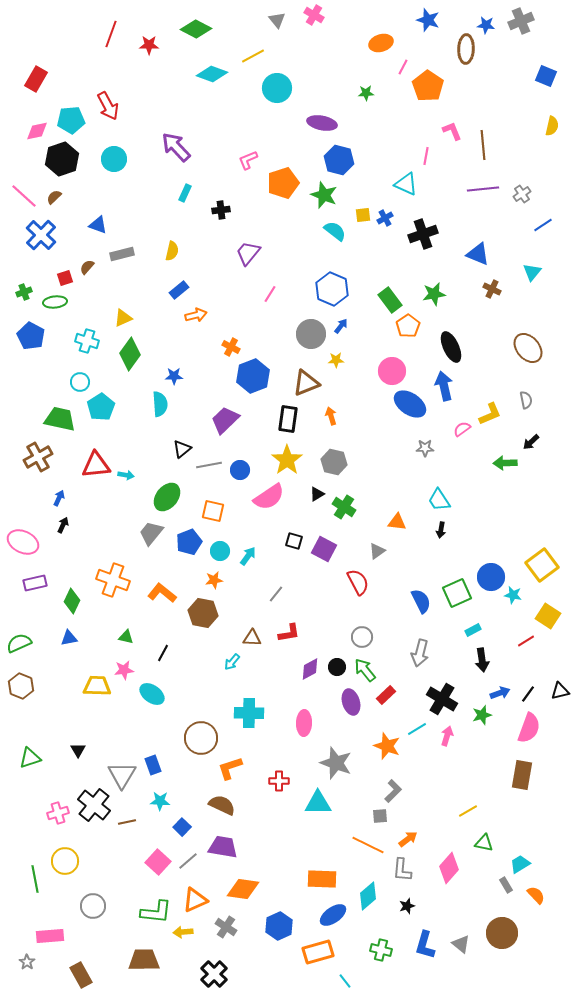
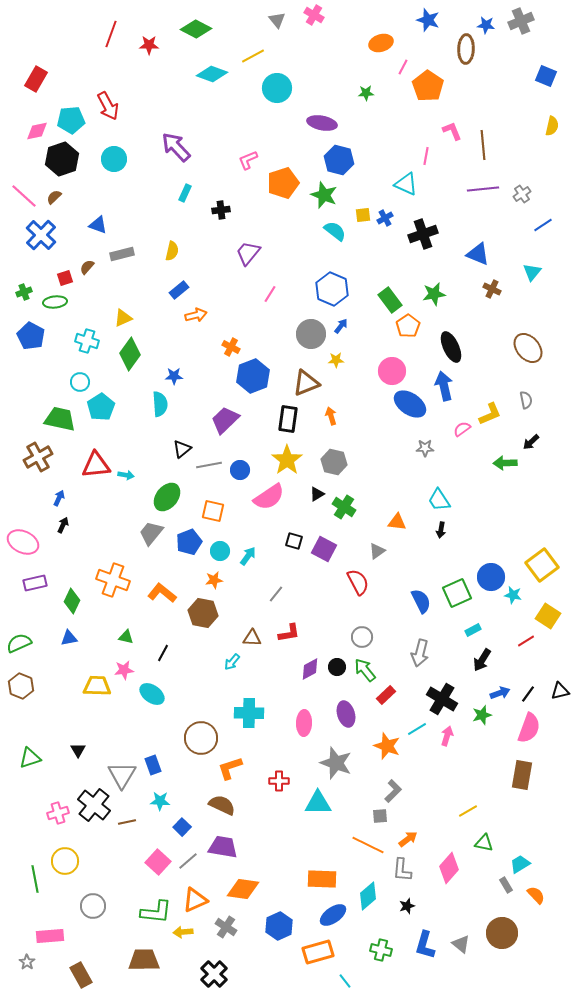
black arrow at (482, 660): rotated 40 degrees clockwise
purple ellipse at (351, 702): moved 5 px left, 12 px down
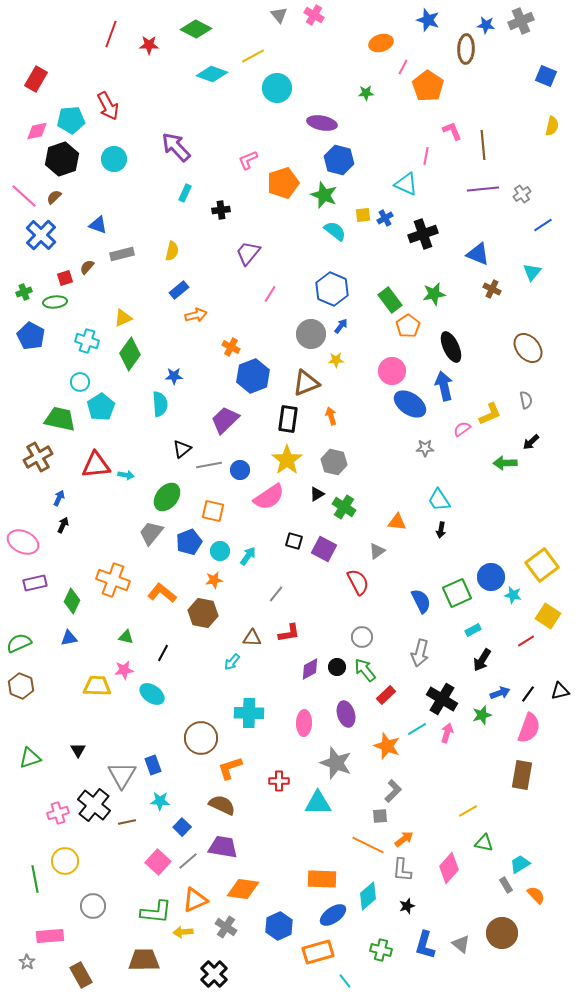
gray triangle at (277, 20): moved 2 px right, 5 px up
pink arrow at (447, 736): moved 3 px up
orange arrow at (408, 839): moved 4 px left
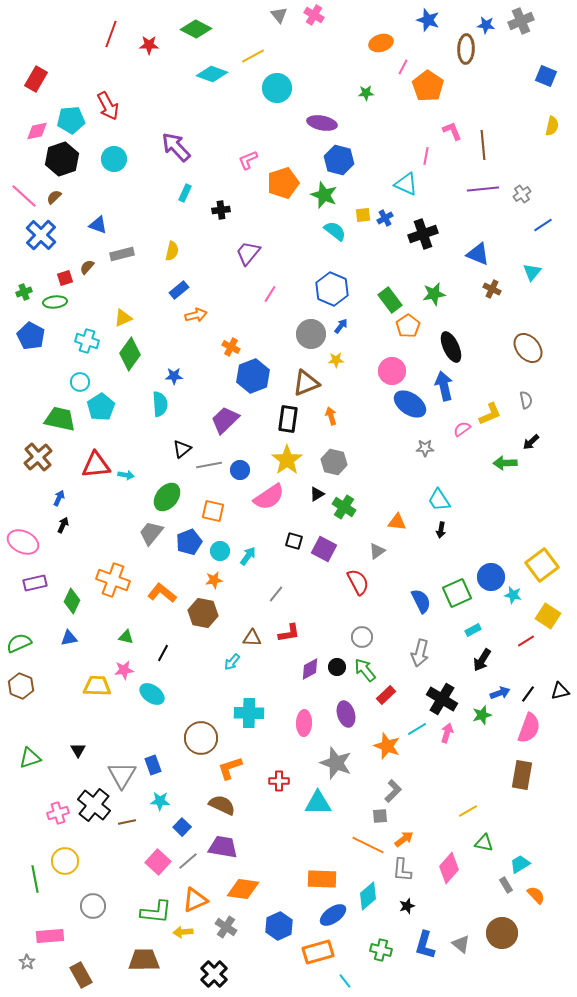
brown cross at (38, 457): rotated 12 degrees counterclockwise
